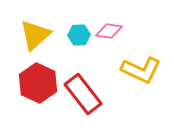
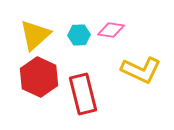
pink diamond: moved 2 px right, 1 px up
red hexagon: moved 1 px right, 6 px up
red rectangle: rotated 24 degrees clockwise
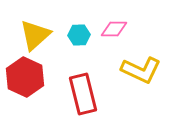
pink diamond: moved 3 px right, 1 px up; rotated 8 degrees counterclockwise
red hexagon: moved 14 px left
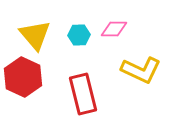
yellow triangle: rotated 28 degrees counterclockwise
red hexagon: moved 2 px left
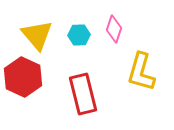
pink diamond: rotated 72 degrees counterclockwise
yellow triangle: moved 2 px right
yellow L-shape: moved 2 px down; rotated 81 degrees clockwise
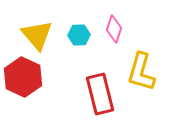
red rectangle: moved 17 px right
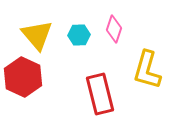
yellow L-shape: moved 6 px right, 2 px up
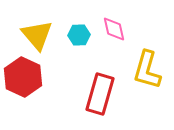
pink diamond: rotated 32 degrees counterclockwise
red rectangle: rotated 30 degrees clockwise
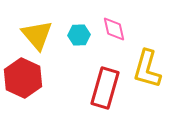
yellow L-shape: moved 1 px up
red hexagon: moved 1 px down
red rectangle: moved 5 px right, 6 px up
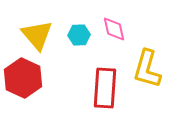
red rectangle: rotated 12 degrees counterclockwise
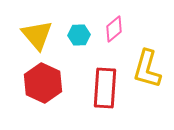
pink diamond: rotated 64 degrees clockwise
red hexagon: moved 20 px right, 5 px down
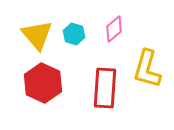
cyan hexagon: moved 5 px left, 1 px up; rotated 20 degrees clockwise
